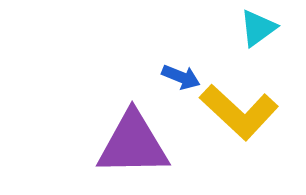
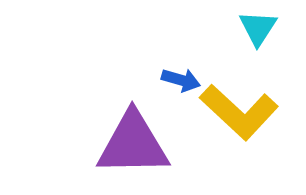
cyan triangle: rotated 21 degrees counterclockwise
blue arrow: moved 3 px down; rotated 6 degrees counterclockwise
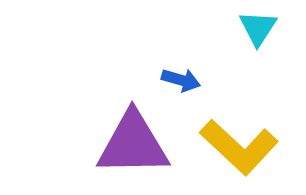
yellow L-shape: moved 35 px down
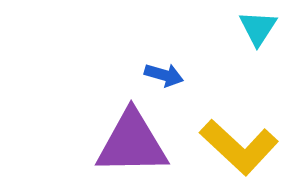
blue arrow: moved 17 px left, 5 px up
purple triangle: moved 1 px left, 1 px up
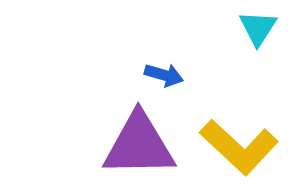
purple triangle: moved 7 px right, 2 px down
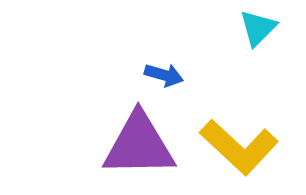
cyan triangle: rotated 12 degrees clockwise
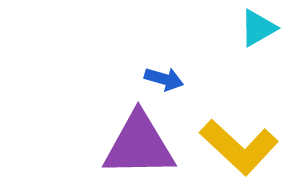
cyan triangle: rotated 15 degrees clockwise
blue arrow: moved 4 px down
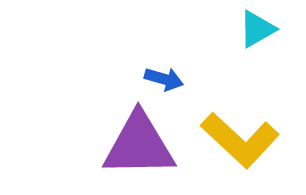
cyan triangle: moved 1 px left, 1 px down
yellow L-shape: moved 1 px right, 7 px up
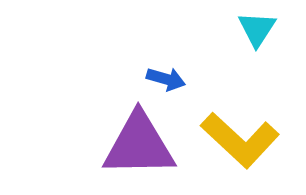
cyan triangle: rotated 27 degrees counterclockwise
blue arrow: moved 2 px right
